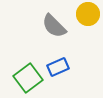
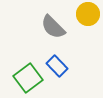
gray semicircle: moved 1 px left, 1 px down
blue rectangle: moved 1 px left, 1 px up; rotated 70 degrees clockwise
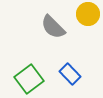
blue rectangle: moved 13 px right, 8 px down
green square: moved 1 px right, 1 px down
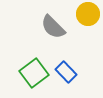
blue rectangle: moved 4 px left, 2 px up
green square: moved 5 px right, 6 px up
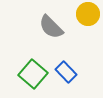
gray semicircle: moved 2 px left
green square: moved 1 px left, 1 px down; rotated 12 degrees counterclockwise
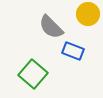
blue rectangle: moved 7 px right, 21 px up; rotated 25 degrees counterclockwise
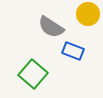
gray semicircle: rotated 12 degrees counterclockwise
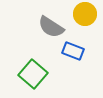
yellow circle: moved 3 px left
